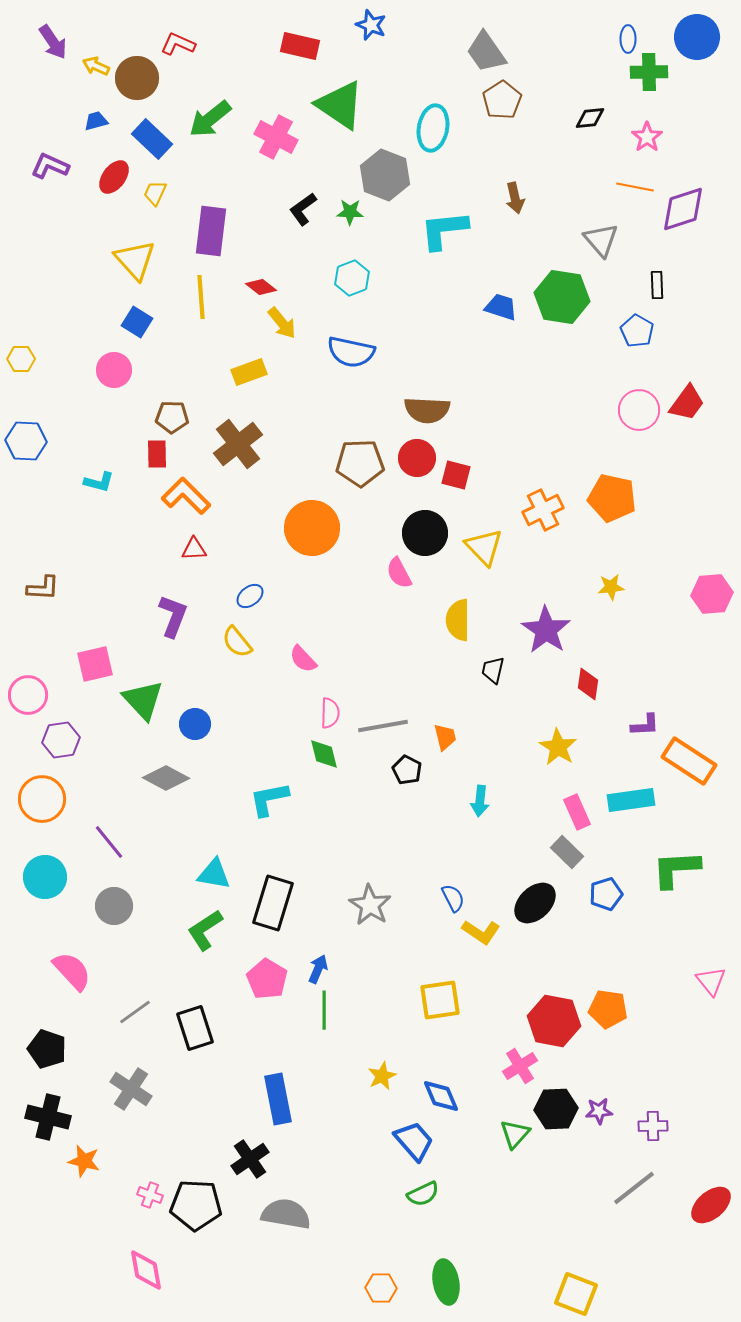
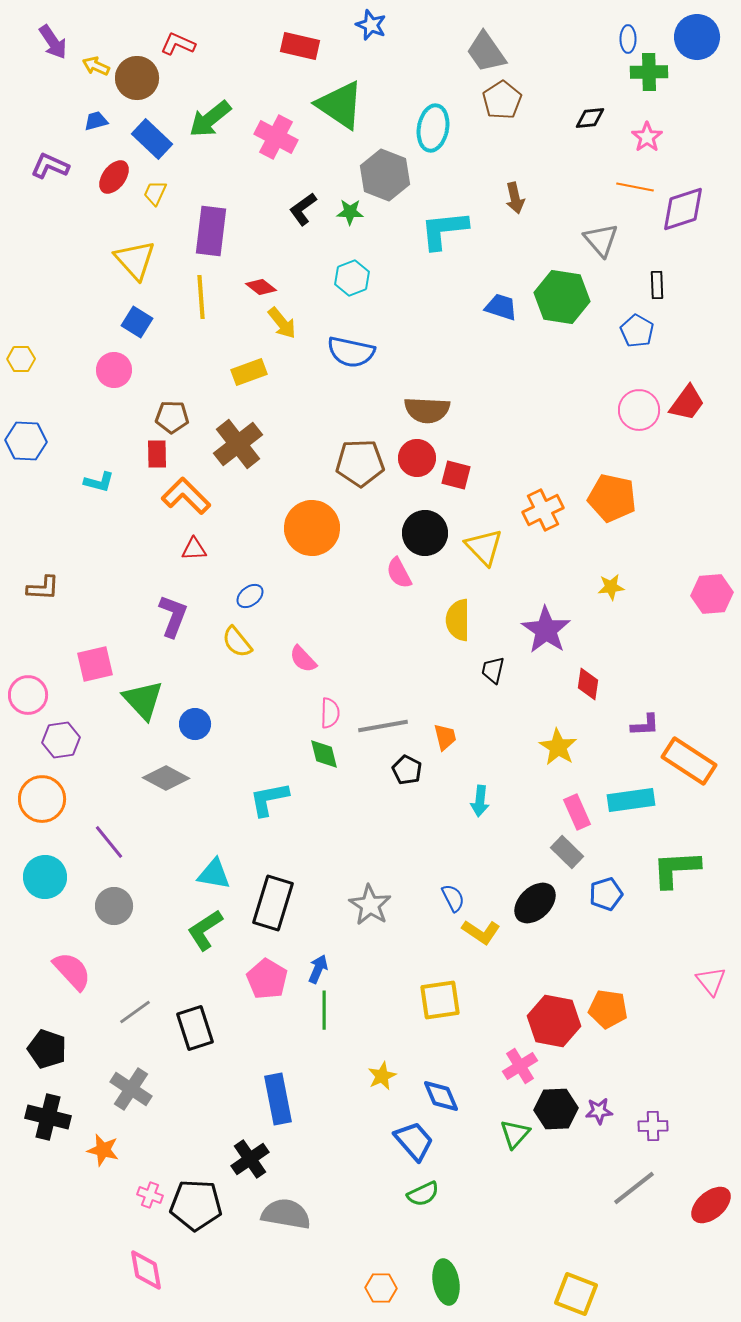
orange star at (84, 1161): moved 19 px right, 11 px up
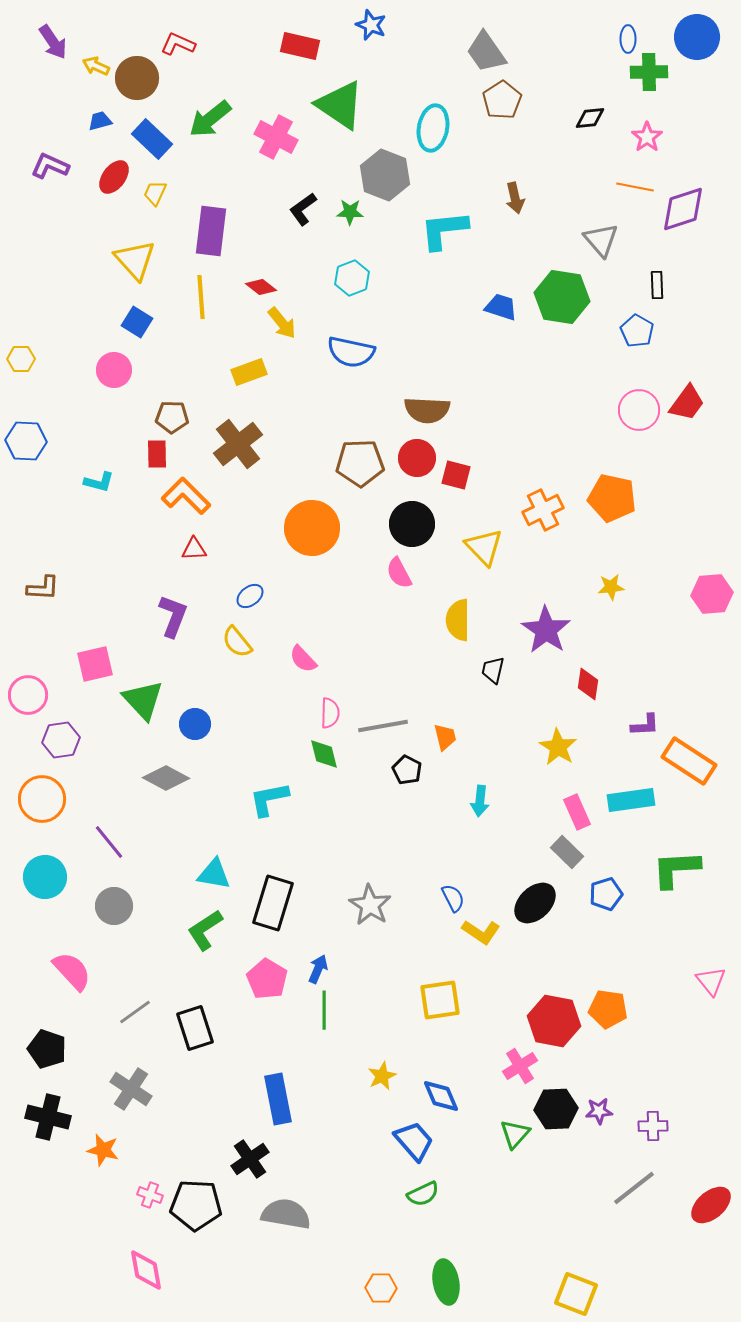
blue trapezoid at (96, 121): moved 4 px right
black circle at (425, 533): moved 13 px left, 9 px up
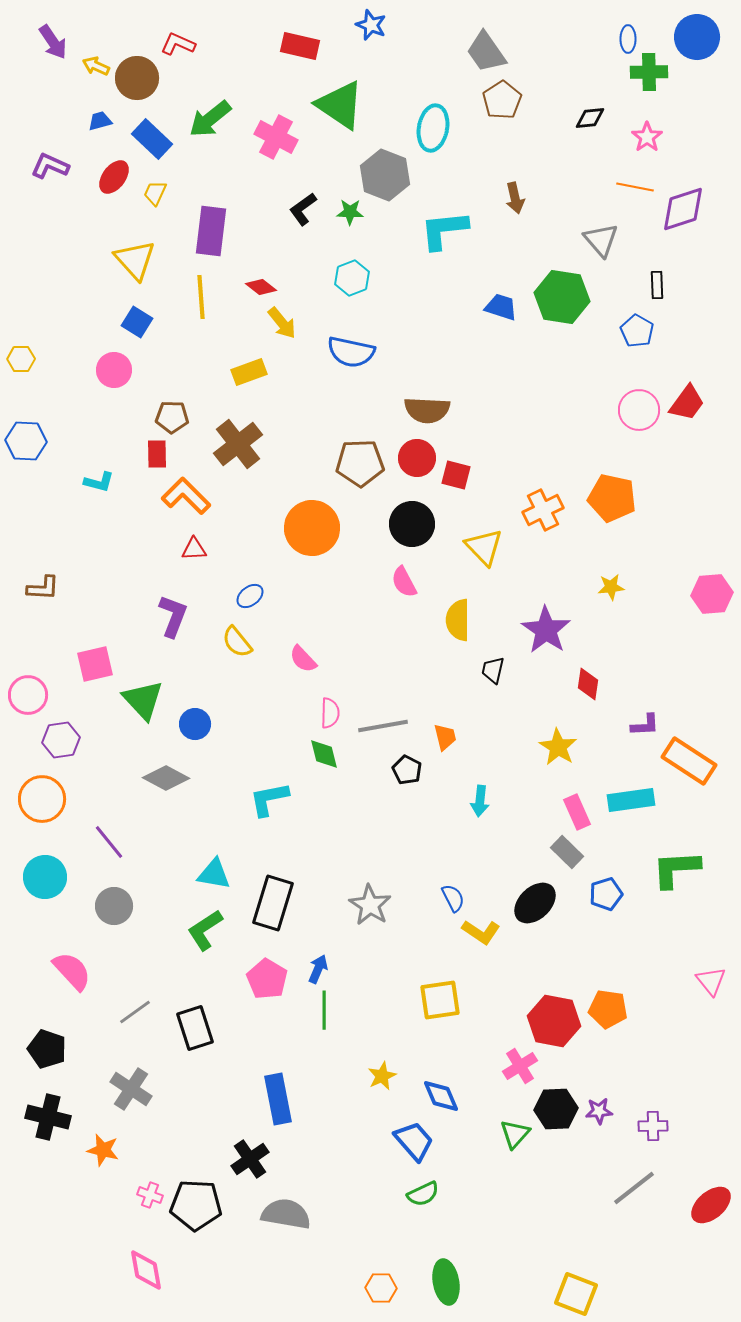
pink semicircle at (399, 573): moved 5 px right, 9 px down
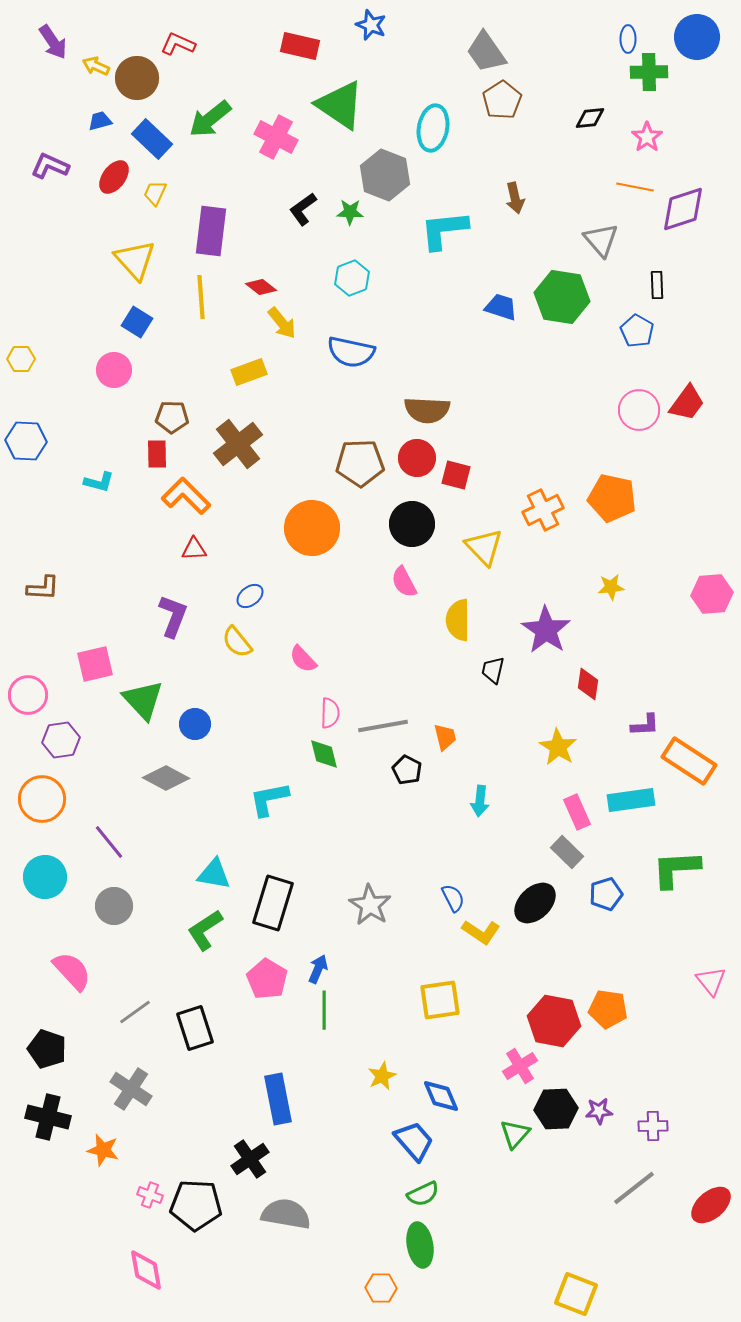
green ellipse at (446, 1282): moved 26 px left, 37 px up
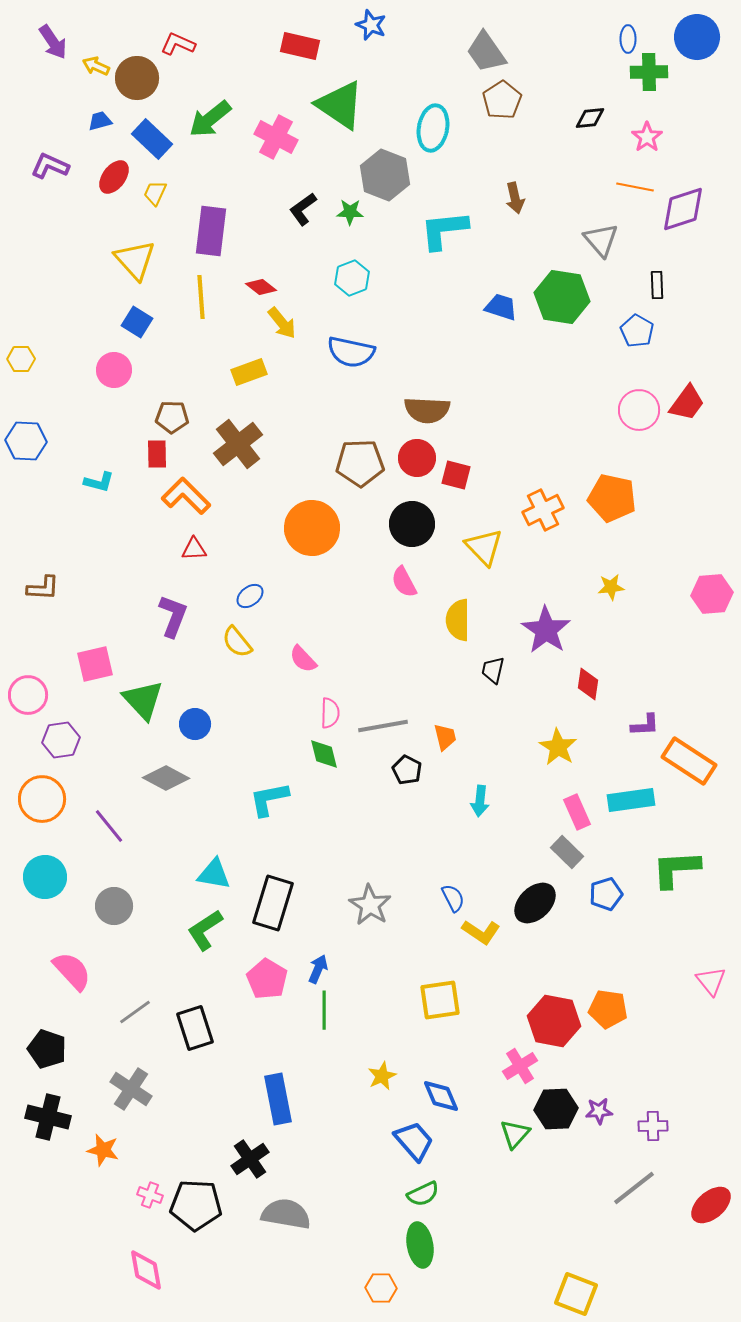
purple line at (109, 842): moved 16 px up
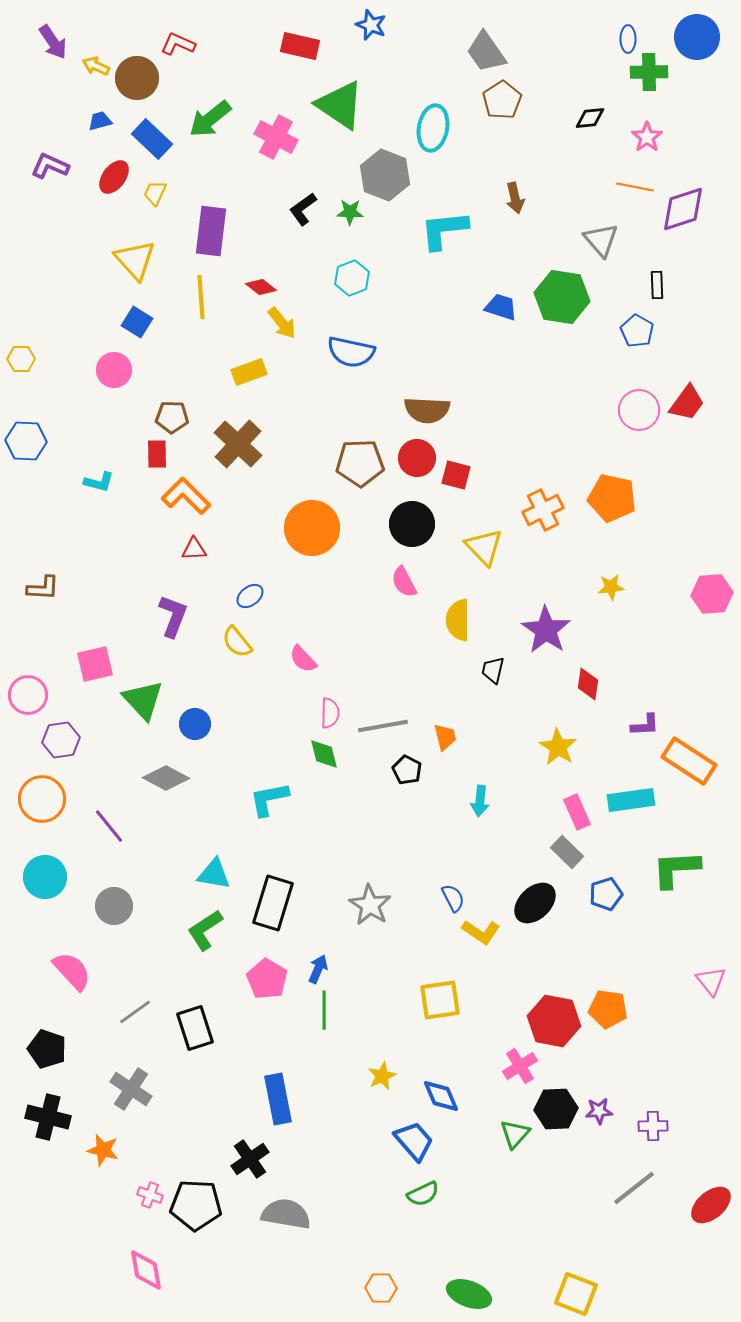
brown cross at (238, 444): rotated 9 degrees counterclockwise
green ellipse at (420, 1245): moved 49 px right, 49 px down; rotated 60 degrees counterclockwise
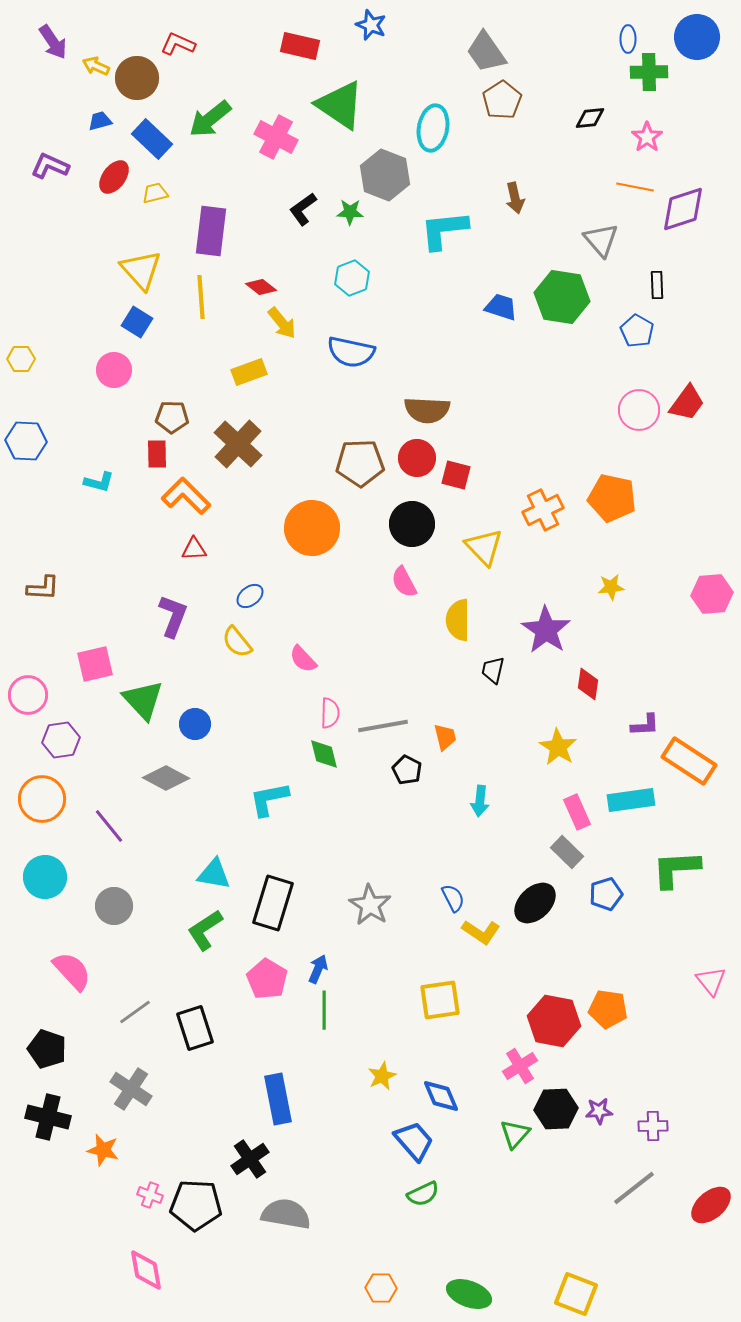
yellow trapezoid at (155, 193): rotated 52 degrees clockwise
yellow triangle at (135, 260): moved 6 px right, 10 px down
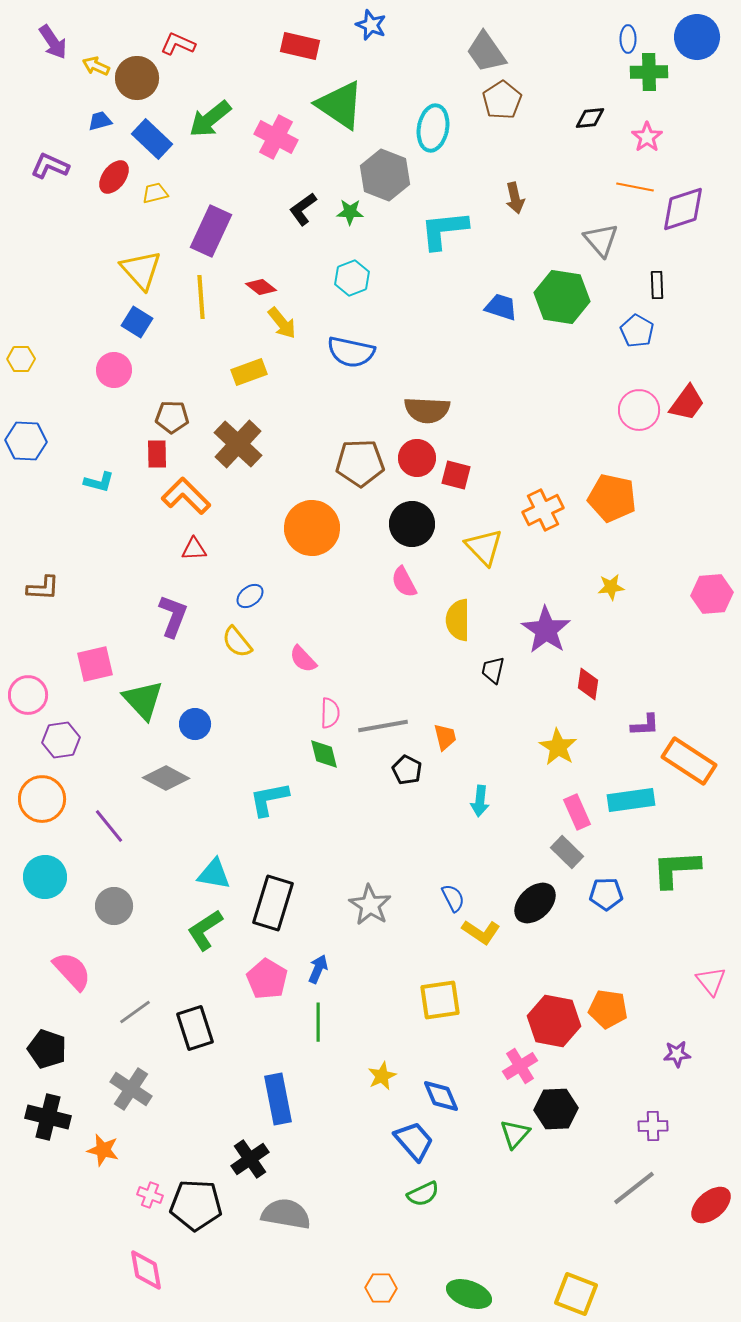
purple rectangle at (211, 231): rotated 18 degrees clockwise
blue pentagon at (606, 894): rotated 16 degrees clockwise
green line at (324, 1010): moved 6 px left, 12 px down
purple star at (599, 1111): moved 78 px right, 57 px up
